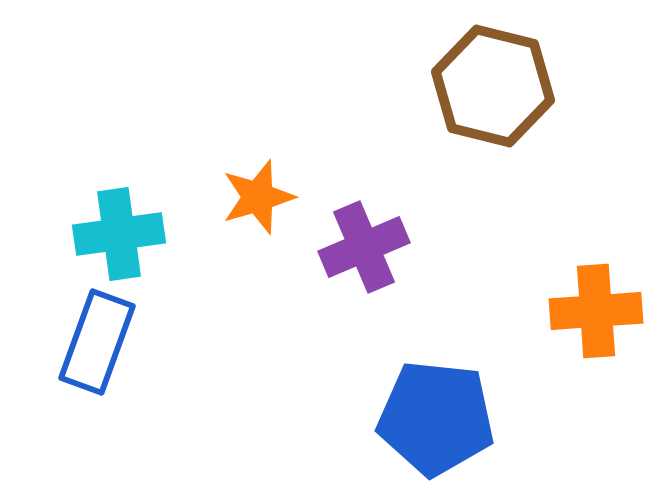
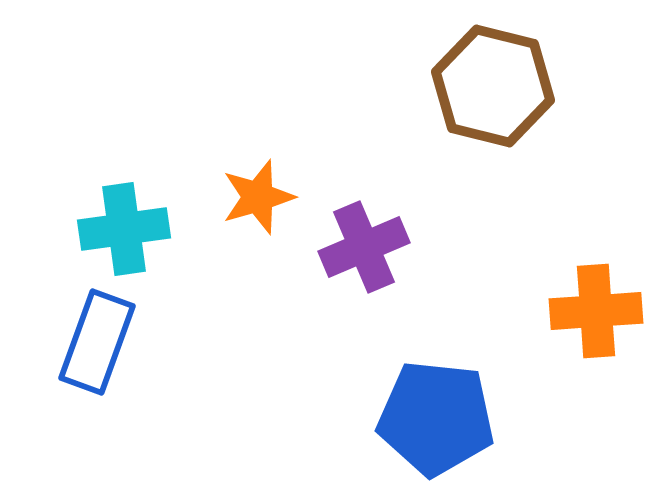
cyan cross: moved 5 px right, 5 px up
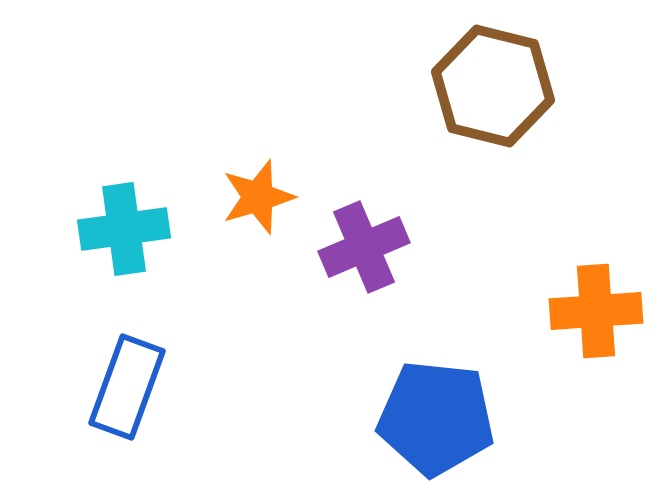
blue rectangle: moved 30 px right, 45 px down
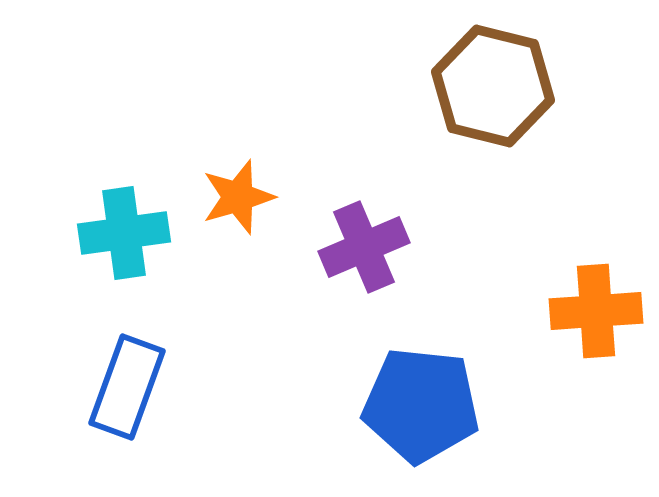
orange star: moved 20 px left
cyan cross: moved 4 px down
blue pentagon: moved 15 px left, 13 px up
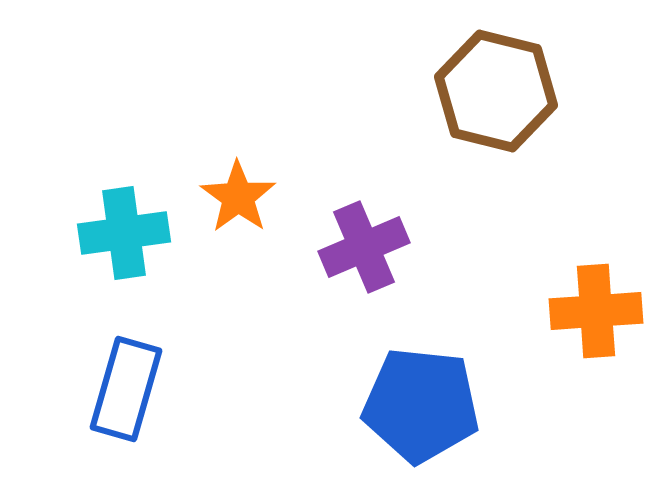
brown hexagon: moved 3 px right, 5 px down
orange star: rotated 20 degrees counterclockwise
blue rectangle: moved 1 px left, 2 px down; rotated 4 degrees counterclockwise
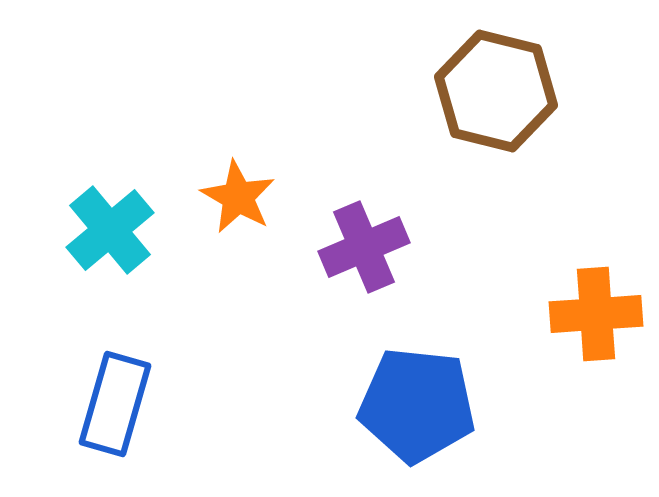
orange star: rotated 6 degrees counterclockwise
cyan cross: moved 14 px left, 3 px up; rotated 32 degrees counterclockwise
orange cross: moved 3 px down
blue rectangle: moved 11 px left, 15 px down
blue pentagon: moved 4 px left
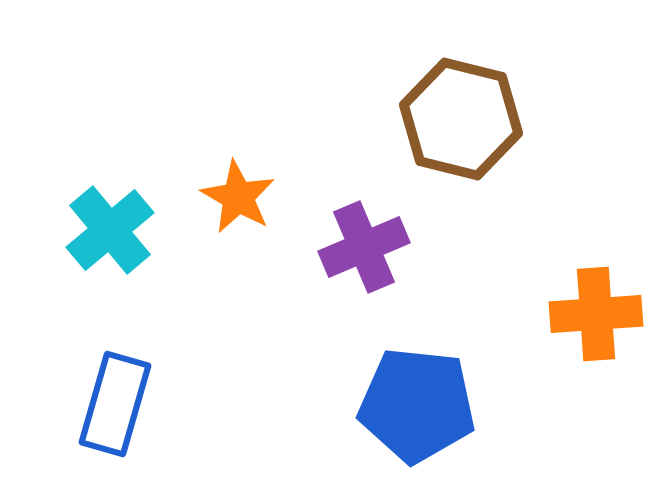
brown hexagon: moved 35 px left, 28 px down
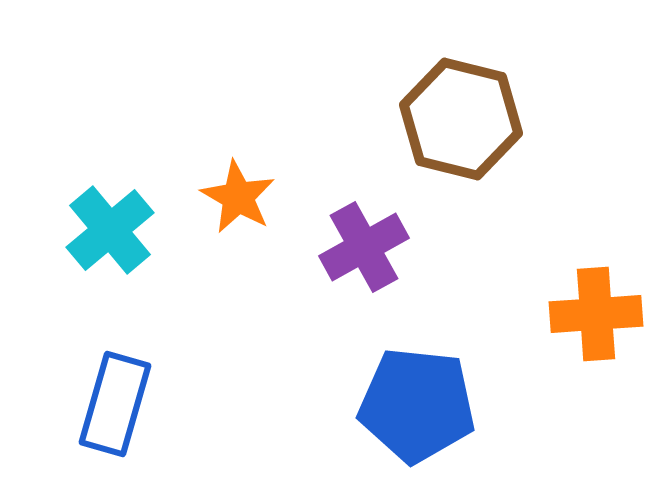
purple cross: rotated 6 degrees counterclockwise
